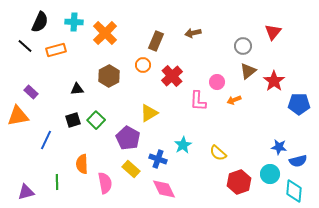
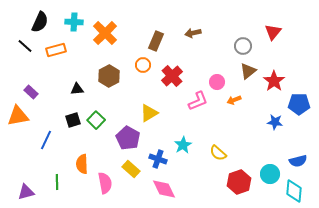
pink L-shape: rotated 115 degrees counterclockwise
blue star: moved 4 px left, 25 px up
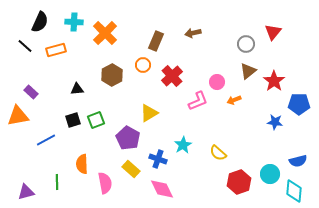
gray circle: moved 3 px right, 2 px up
brown hexagon: moved 3 px right, 1 px up
green square: rotated 24 degrees clockwise
blue line: rotated 36 degrees clockwise
pink diamond: moved 2 px left
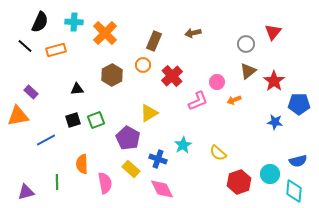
brown rectangle: moved 2 px left
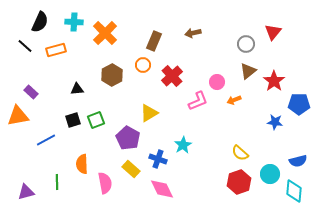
yellow semicircle: moved 22 px right
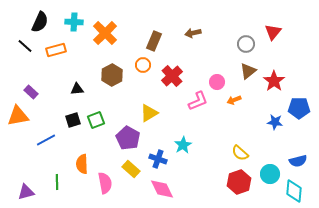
blue pentagon: moved 4 px down
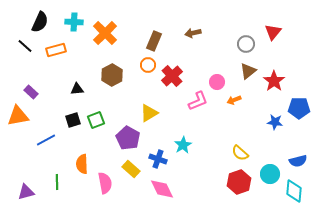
orange circle: moved 5 px right
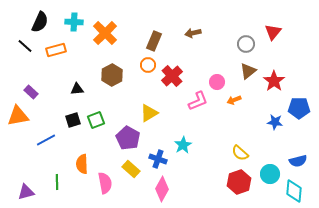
pink diamond: rotated 55 degrees clockwise
